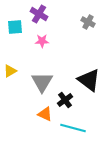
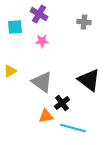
gray cross: moved 4 px left; rotated 24 degrees counterclockwise
gray triangle: rotated 25 degrees counterclockwise
black cross: moved 3 px left, 3 px down
orange triangle: moved 1 px right, 2 px down; rotated 35 degrees counterclockwise
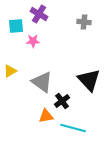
cyan square: moved 1 px right, 1 px up
pink star: moved 9 px left
black triangle: rotated 10 degrees clockwise
black cross: moved 2 px up
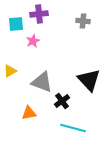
purple cross: rotated 36 degrees counterclockwise
gray cross: moved 1 px left, 1 px up
cyan square: moved 2 px up
pink star: rotated 24 degrees counterclockwise
gray triangle: rotated 15 degrees counterclockwise
orange triangle: moved 17 px left, 3 px up
